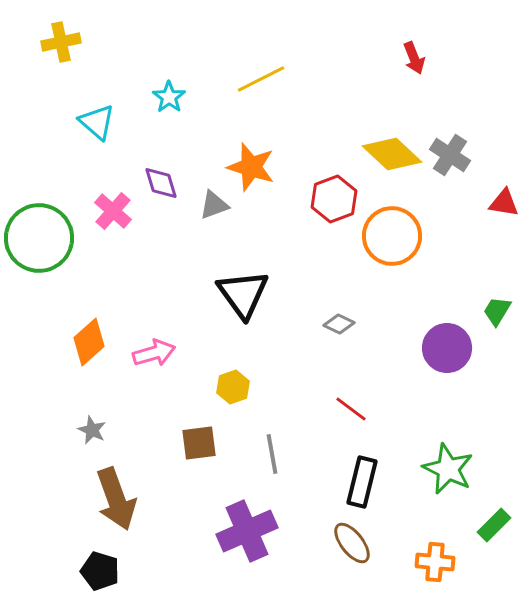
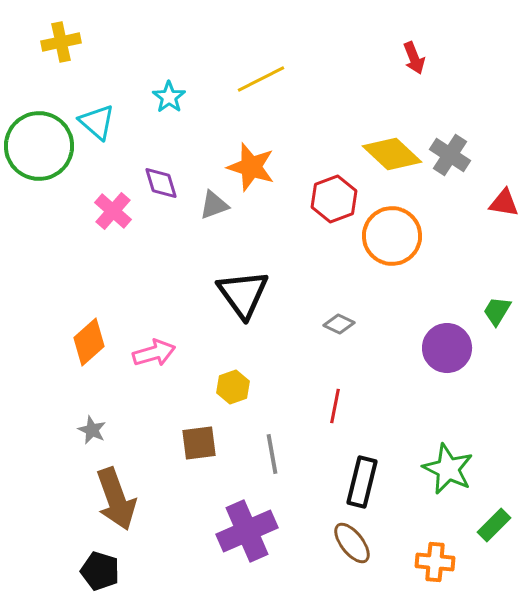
green circle: moved 92 px up
red line: moved 16 px left, 3 px up; rotated 64 degrees clockwise
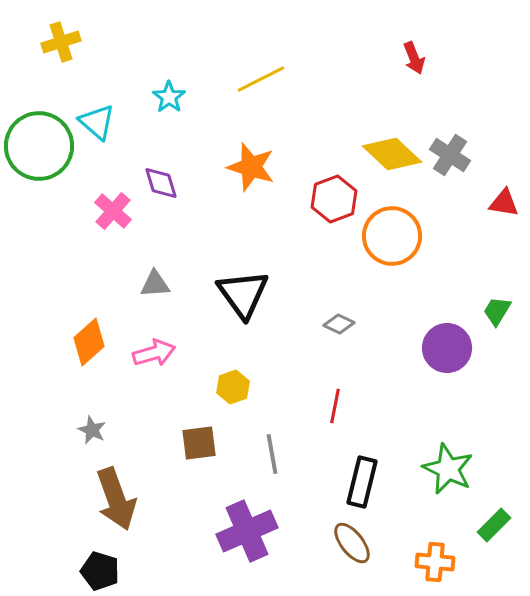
yellow cross: rotated 6 degrees counterclockwise
gray triangle: moved 59 px left, 79 px down; rotated 16 degrees clockwise
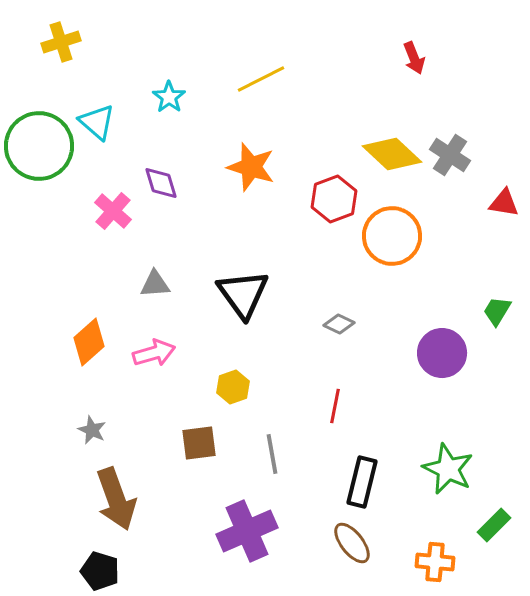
purple circle: moved 5 px left, 5 px down
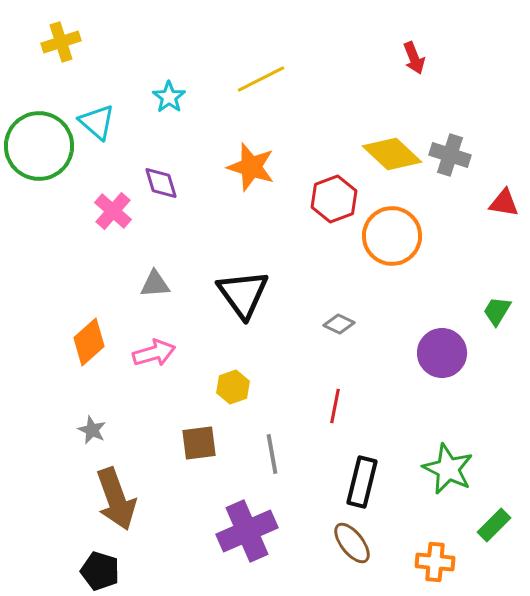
gray cross: rotated 15 degrees counterclockwise
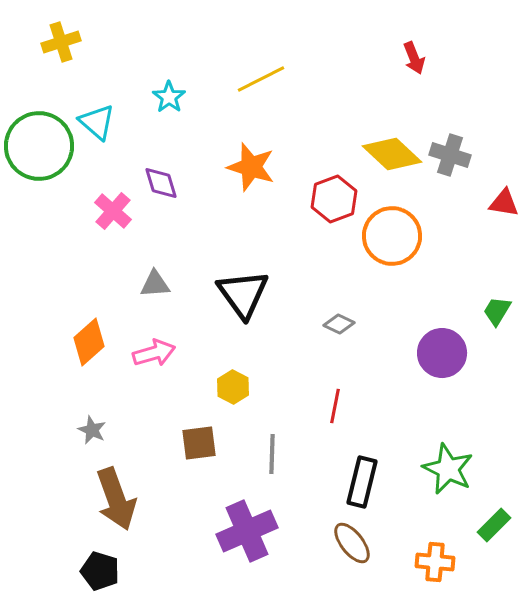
yellow hexagon: rotated 12 degrees counterclockwise
gray line: rotated 12 degrees clockwise
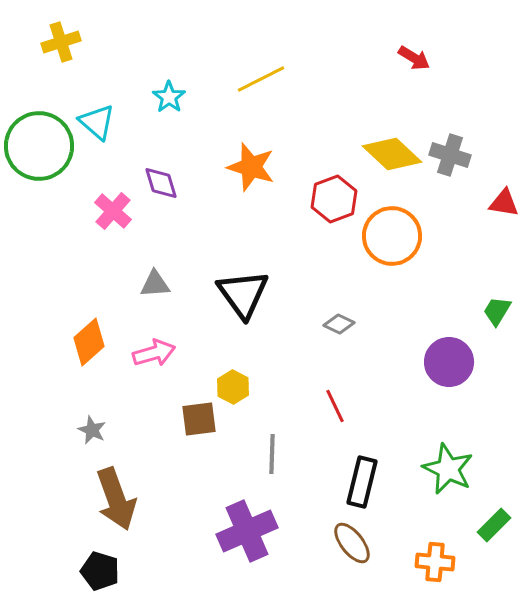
red arrow: rotated 36 degrees counterclockwise
purple circle: moved 7 px right, 9 px down
red line: rotated 36 degrees counterclockwise
brown square: moved 24 px up
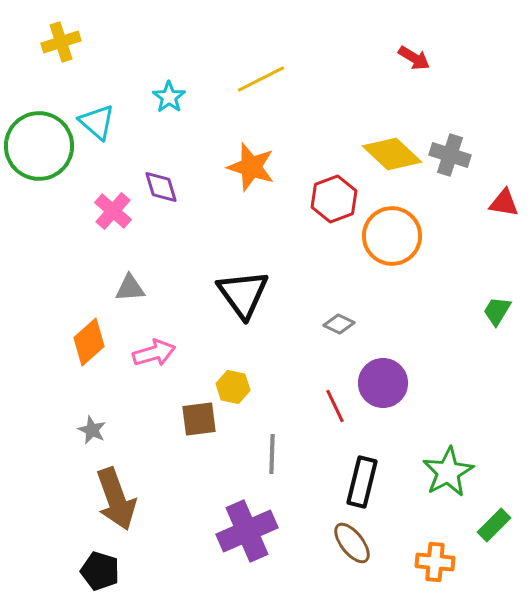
purple diamond: moved 4 px down
gray triangle: moved 25 px left, 4 px down
purple circle: moved 66 px left, 21 px down
yellow hexagon: rotated 16 degrees counterclockwise
green star: moved 3 px down; rotated 18 degrees clockwise
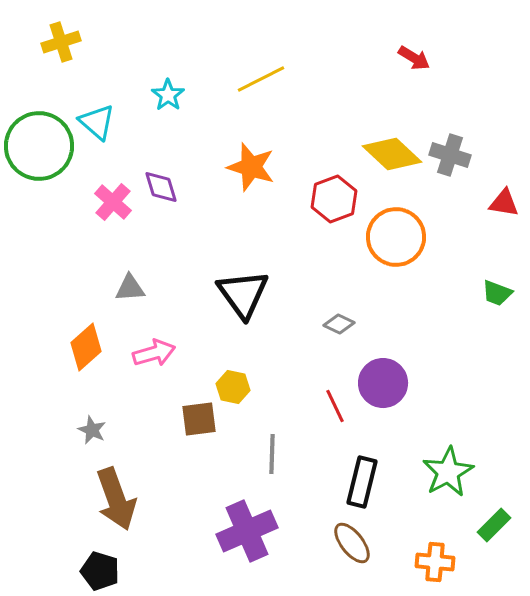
cyan star: moved 1 px left, 2 px up
pink cross: moved 9 px up
orange circle: moved 4 px right, 1 px down
green trapezoid: moved 18 px up; rotated 100 degrees counterclockwise
orange diamond: moved 3 px left, 5 px down
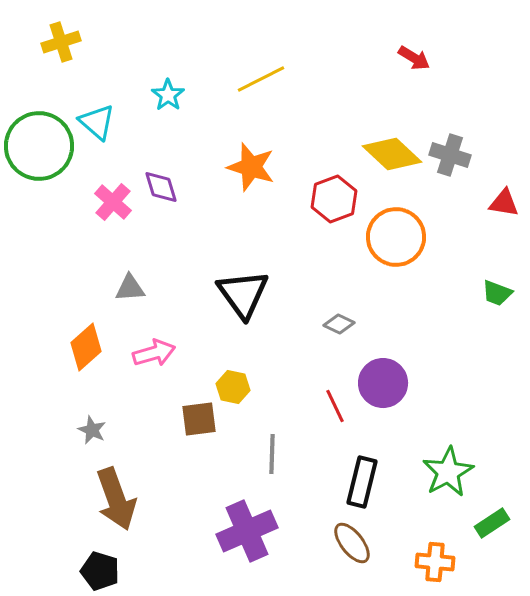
green rectangle: moved 2 px left, 2 px up; rotated 12 degrees clockwise
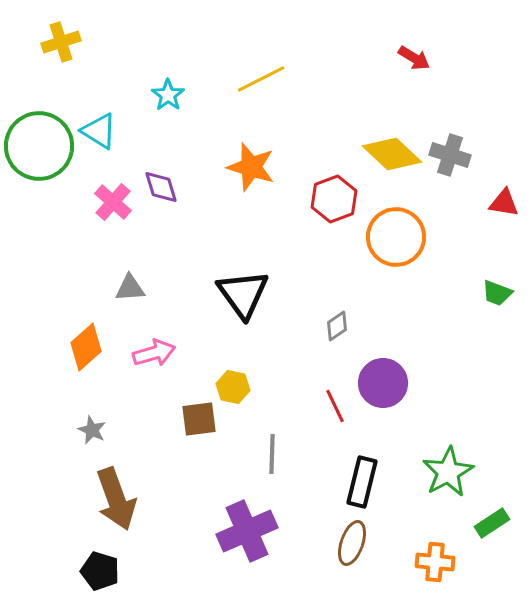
cyan triangle: moved 2 px right, 9 px down; rotated 9 degrees counterclockwise
gray diamond: moved 2 px left, 2 px down; rotated 60 degrees counterclockwise
brown ellipse: rotated 57 degrees clockwise
